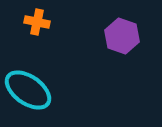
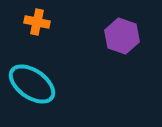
cyan ellipse: moved 4 px right, 6 px up
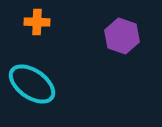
orange cross: rotated 10 degrees counterclockwise
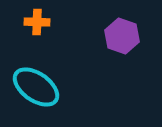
cyan ellipse: moved 4 px right, 3 px down
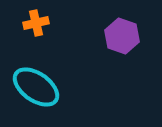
orange cross: moved 1 px left, 1 px down; rotated 15 degrees counterclockwise
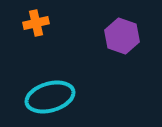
cyan ellipse: moved 14 px right, 10 px down; rotated 51 degrees counterclockwise
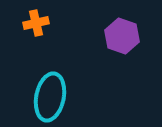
cyan ellipse: rotated 63 degrees counterclockwise
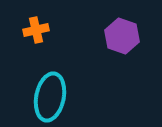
orange cross: moved 7 px down
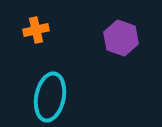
purple hexagon: moved 1 px left, 2 px down
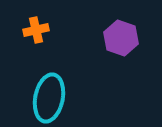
cyan ellipse: moved 1 px left, 1 px down
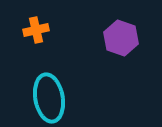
cyan ellipse: rotated 21 degrees counterclockwise
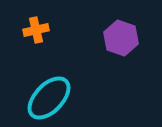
cyan ellipse: rotated 54 degrees clockwise
